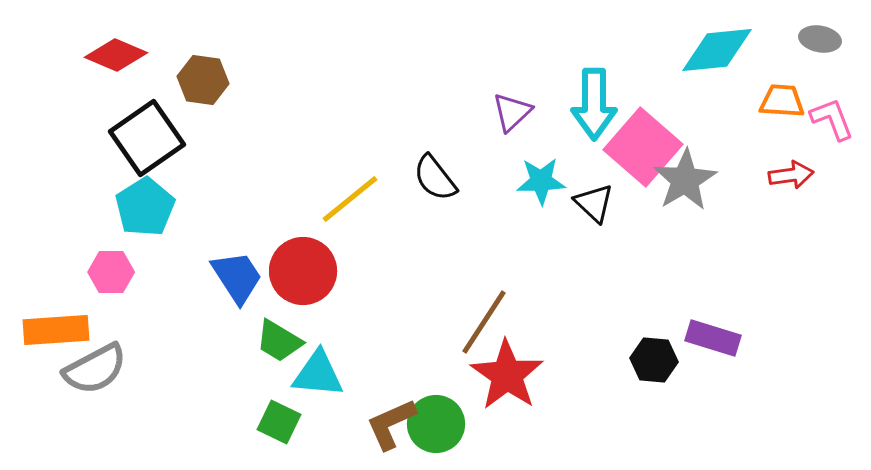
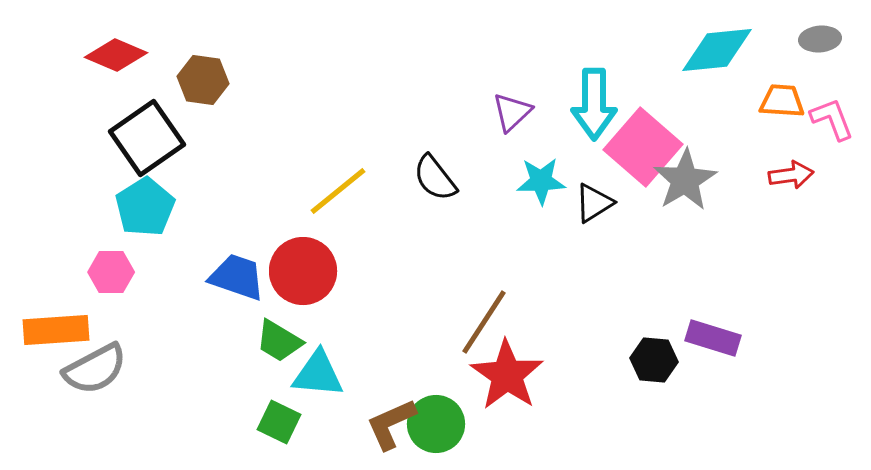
gray ellipse: rotated 15 degrees counterclockwise
yellow line: moved 12 px left, 8 px up
black triangle: rotated 45 degrees clockwise
blue trapezoid: rotated 38 degrees counterclockwise
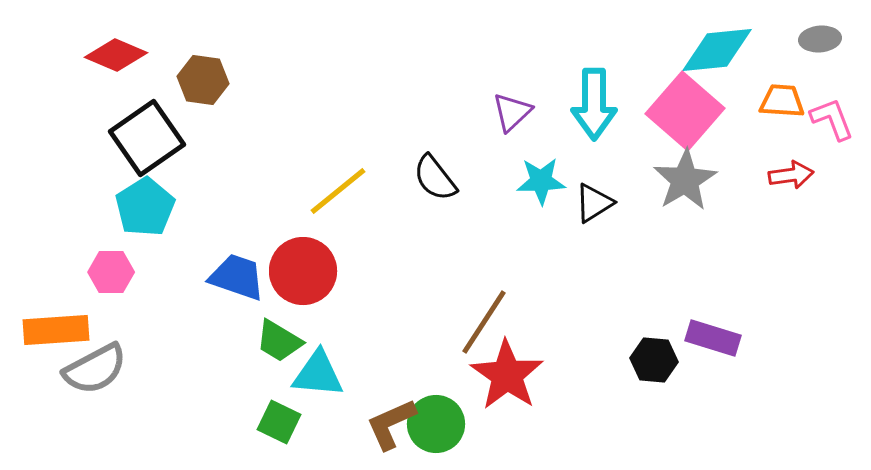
pink square: moved 42 px right, 36 px up
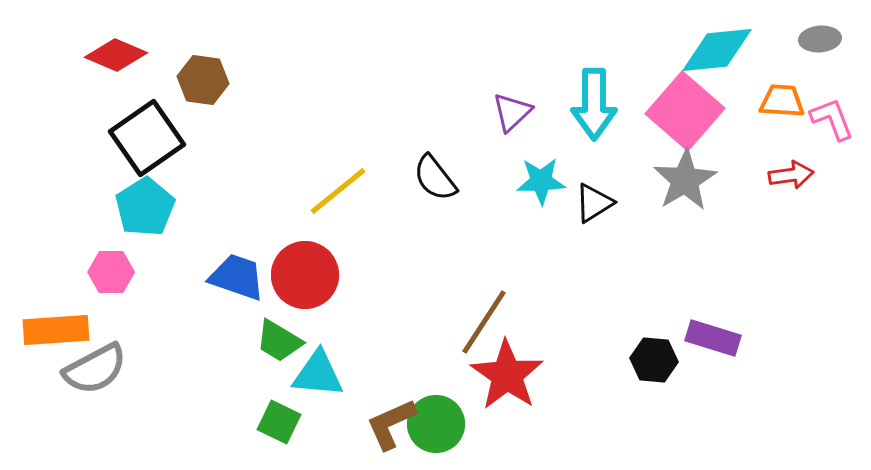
red circle: moved 2 px right, 4 px down
